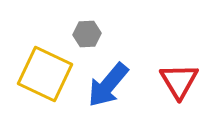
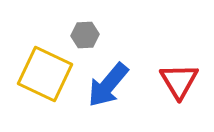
gray hexagon: moved 2 px left, 1 px down
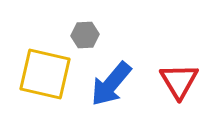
yellow square: rotated 12 degrees counterclockwise
blue arrow: moved 3 px right, 1 px up
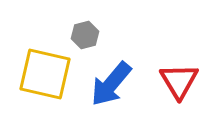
gray hexagon: rotated 12 degrees counterclockwise
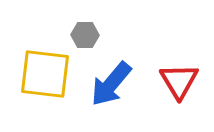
gray hexagon: rotated 16 degrees clockwise
yellow square: rotated 6 degrees counterclockwise
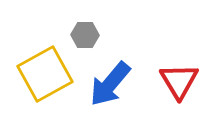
yellow square: rotated 36 degrees counterclockwise
blue arrow: moved 1 px left
